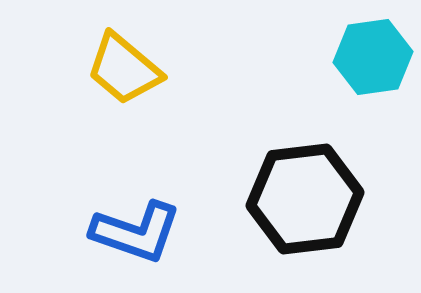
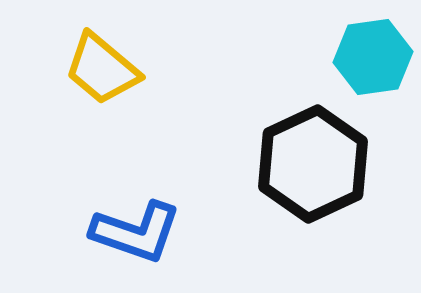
yellow trapezoid: moved 22 px left
black hexagon: moved 8 px right, 35 px up; rotated 18 degrees counterclockwise
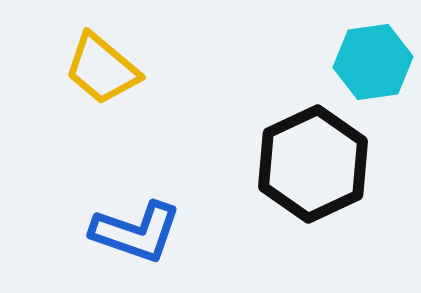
cyan hexagon: moved 5 px down
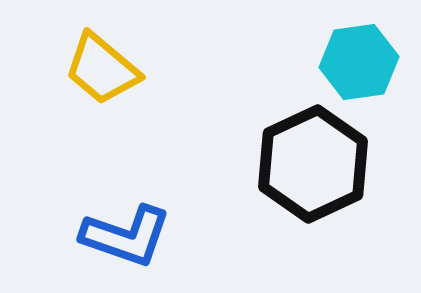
cyan hexagon: moved 14 px left
blue L-shape: moved 10 px left, 4 px down
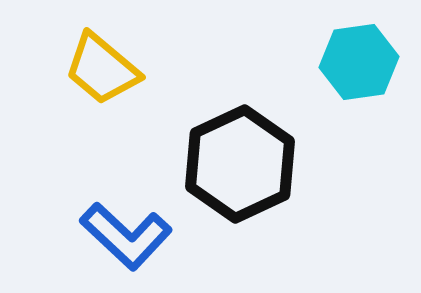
black hexagon: moved 73 px left
blue L-shape: rotated 24 degrees clockwise
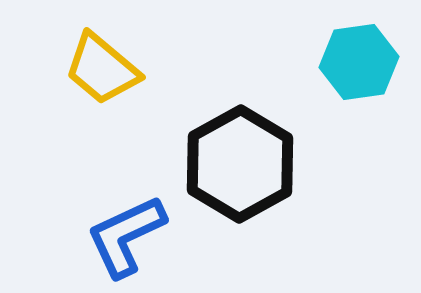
black hexagon: rotated 4 degrees counterclockwise
blue L-shape: rotated 112 degrees clockwise
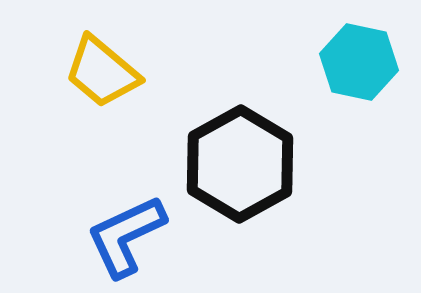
cyan hexagon: rotated 20 degrees clockwise
yellow trapezoid: moved 3 px down
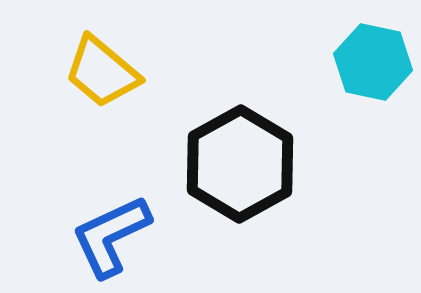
cyan hexagon: moved 14 px right
blue L-shape: moved 15 px left
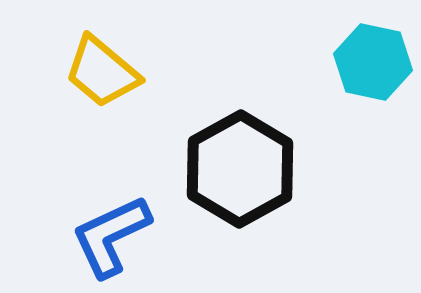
black hexagon: moved 5 px down
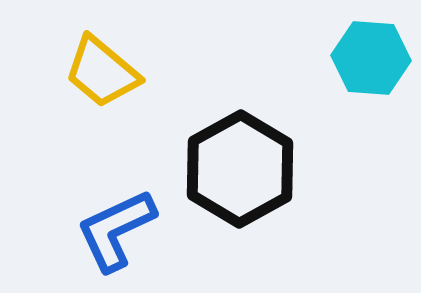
cyan hexagon: moved 2 px left, 4 px up; rotated 8 degrees counterclockwise
blue L-shape: moved 5 px right, 6 px up
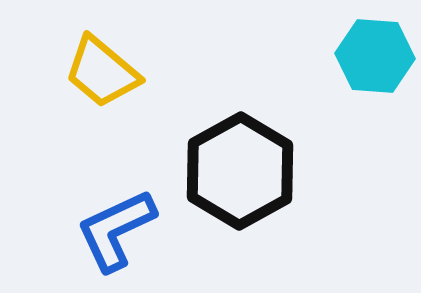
cyan hexagon: moved 4 px right, 2 px up
black hexagon: moved 2 px down
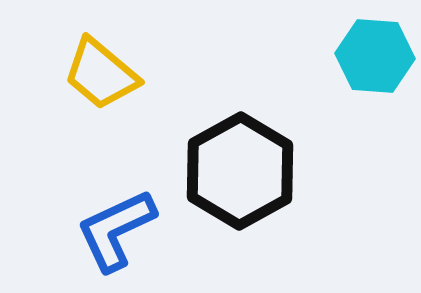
yellow trapezoid: moved 1 px left, 2 px down
